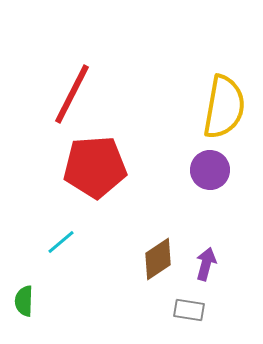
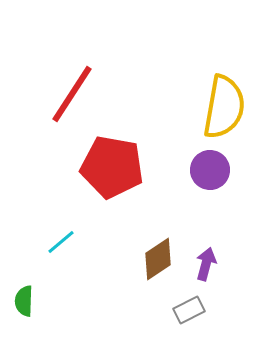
red line: rotated 6 degrees clockwise
red pentagon: moved 17 px right; rotated 14 degrees clockwise
gray rectangle: rotated 36 degrees counterclockwise
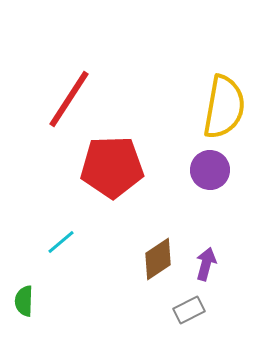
red line: moved 3 px left, 5 px down
red pentagon: rotated 12 degrees counterclockwise
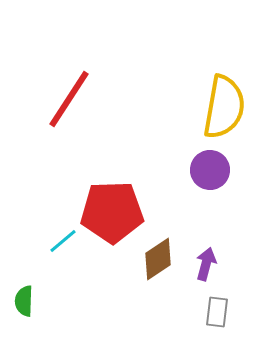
red pentagon: moved 45 px down
cyan line: moved 2 px right, 1 px up
gray rectangle: moved 28 px right, 2 px down; rotated 56 degrees counterclockwise
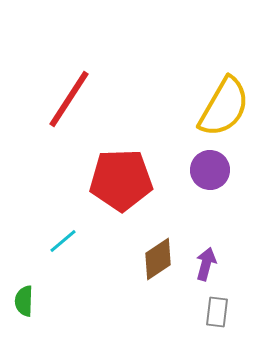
yellow semicircle: rotated 20 degrees clockwise
red pentagon: moved 9 px right, 32 px up
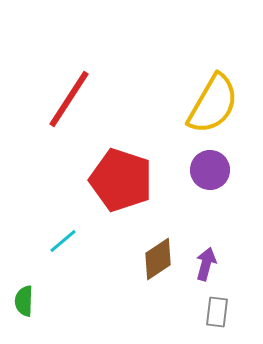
yellow semicircle: moved 11 px left, 3 px up
red pentagon: rotated 20 degrees clockwise
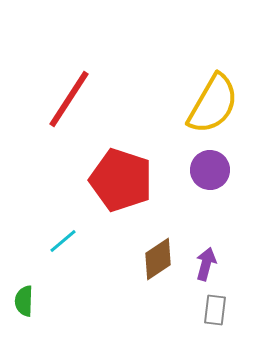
gray rectangle: moved 2 px left, 2 px up
